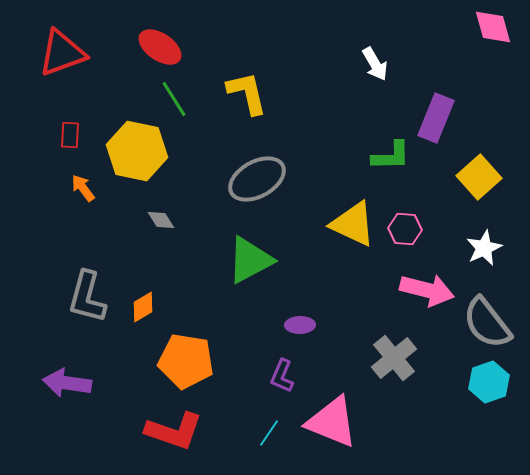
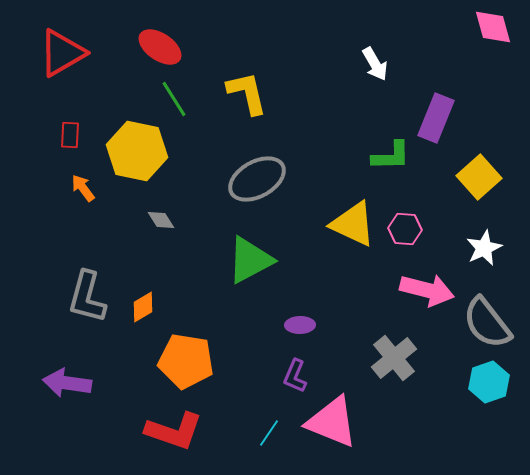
red triangle: rotated 10 degrees counterclockwise
purple L-shape: moved 13 px right
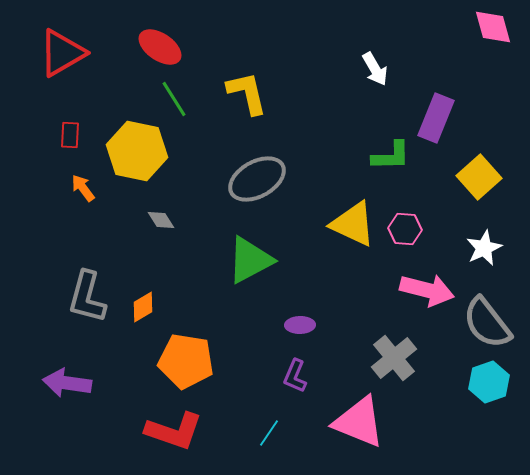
white arrow: moved 5 px down
pink triangle: moved 27 px right
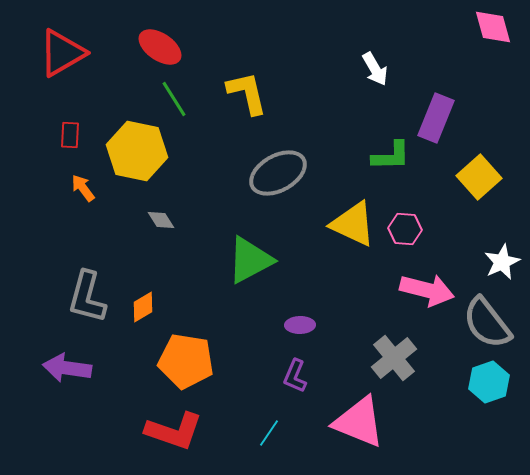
gray ellipse: moved 21 px right, 6 px up
white star: moved 18 px right, 14 px down
purple arrow: moved 15 px up
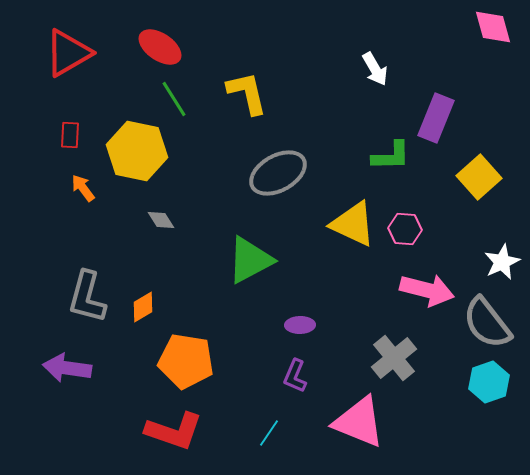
red triangle: moved 6 px right
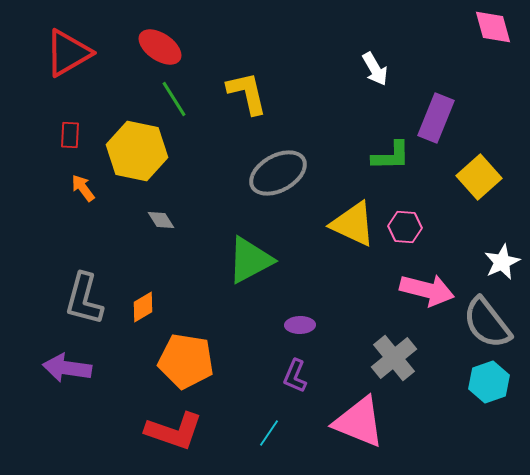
pink hexagon: moved 2 px up
gray L-shape: moved 3 px left, 2 px down
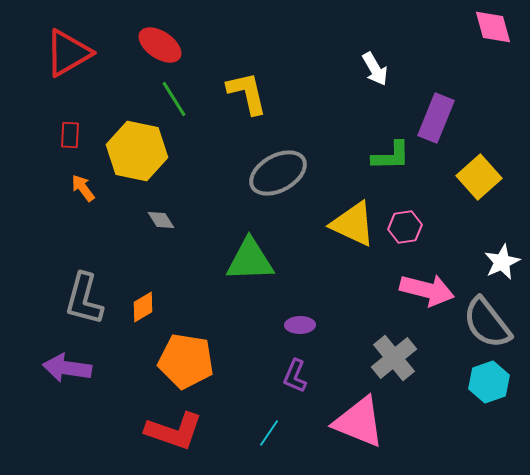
red ellipse: moved 2 px up
pink hexagon: rotated 12 degrees counterclockwise
green triangle: rotated 26 degrees clockwise
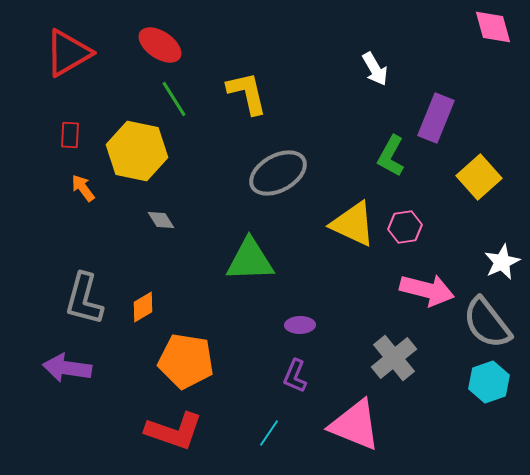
green L-shape: rotated 120 degrees clockwise
pink triangle: moved 4 px left, 3 px down
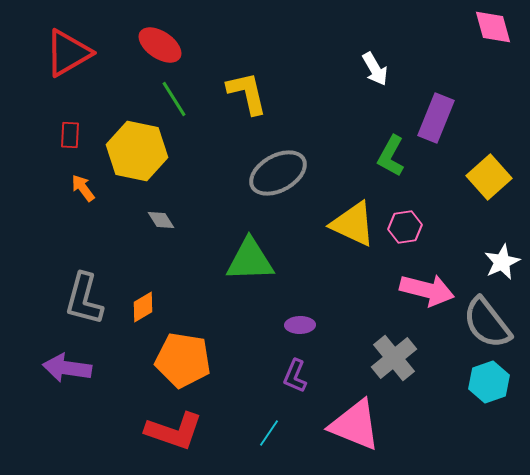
yellow square: moved 10 px right
orange pentagon: moved 3 px left, 1 px up
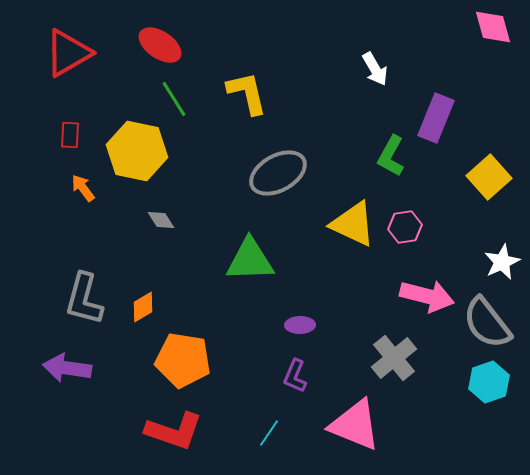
pink arrow: moved 6 px down
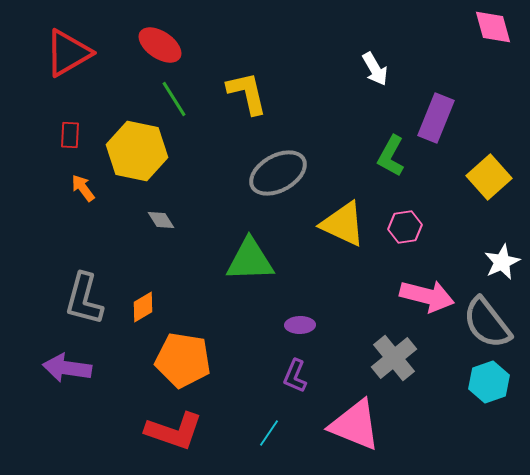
yellow triangle: moved 10 px left
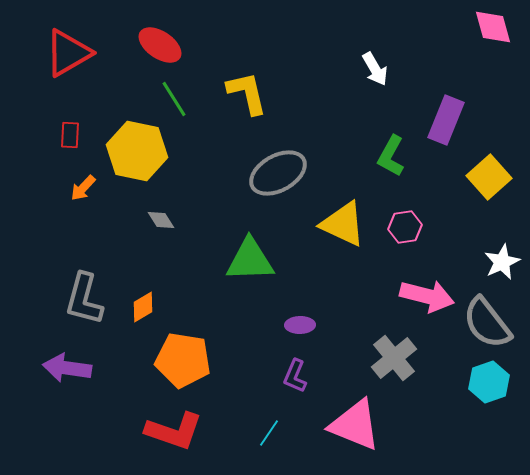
purple rectangle: moved 10 px right, 2 px down
orange arrow: rotated 100 degrees counterclockwise
